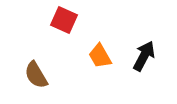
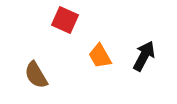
red square: moved 1 px right
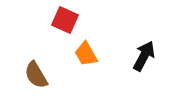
orange trapezoid: moved 14 px left, 2 px up
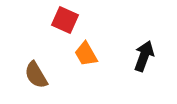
black arrow: rotated 8 degrees counterclockwise
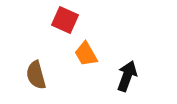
black arrow: moved 17 px left, 20 px down
brown semicircle: rotated 16 degrees clockwise
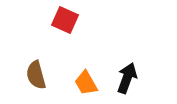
orange trapezoid: moved 29 px down
black arrow: moved 2 px down
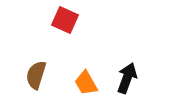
brown semicircle: rotated 32 degrees clockwise
